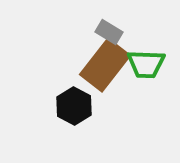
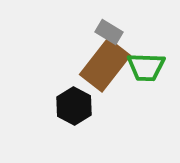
green trapezoid: moved 3 px down
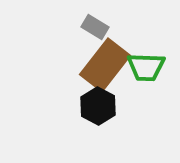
gray rectangle: moved 14 px left, 5 px up
black hexagon: moved 24 px right
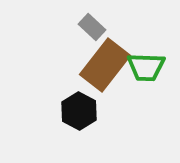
gray rectangle: moved 3 px left; rotated 12 degrees clockwise
black hexagon: moved 19 px left, 5 px down
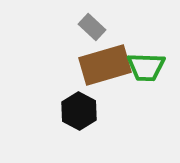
brown rectangle: rotated 36 degrees clockwise
